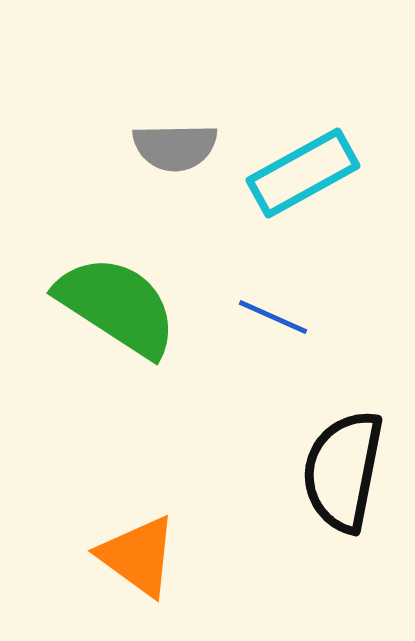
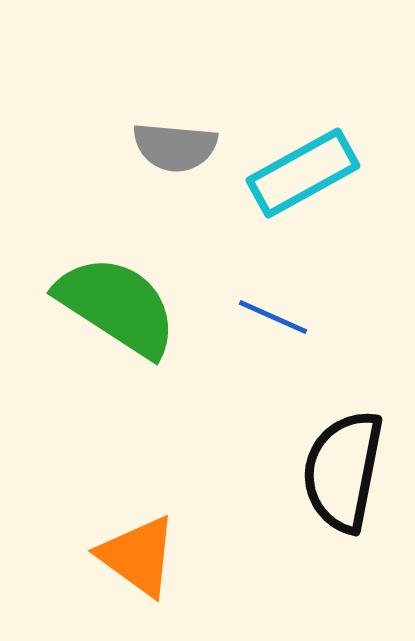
gray semicircle: rotated 6 degrees clockwise
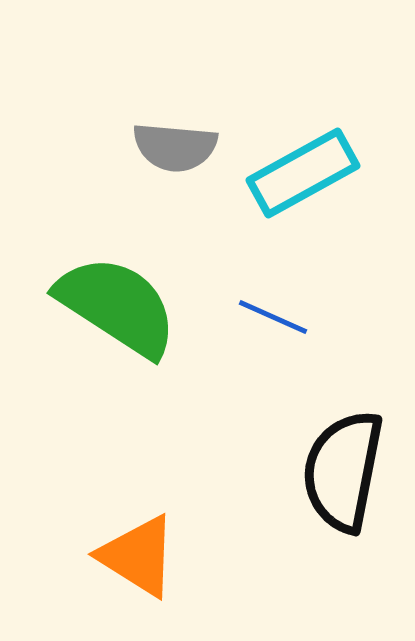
orange triangle: rotated 4 degrees counterclockwise
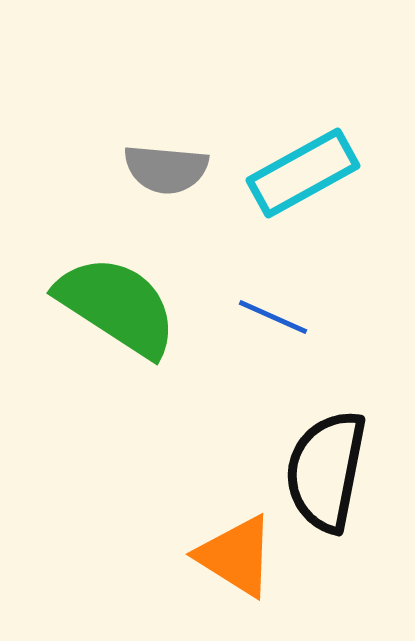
gray semicircle: moved 9 px left, 22 px down
black semicircle: moved 17 px left
orange triangle: moved 98 px right
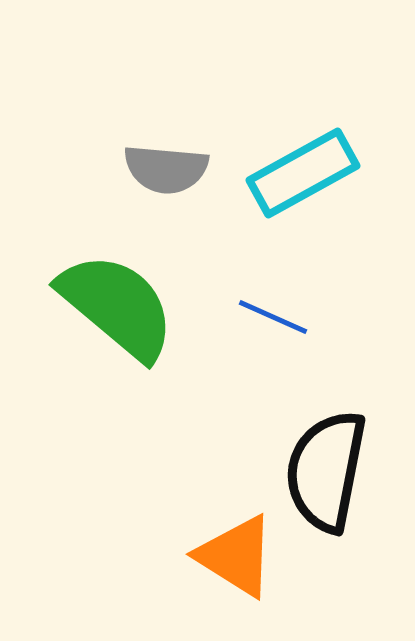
green semicircle: rotated 7 degrees clockwise
